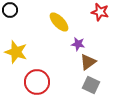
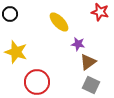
black circle: moved 4 px down
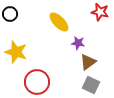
purple star: moved 1 px up
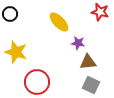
brown triangle: rotated 30 degrees clockwise
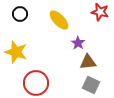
black circle: moved 10 px right
yellow ellipse: moved 2 px up
purple star: rotated 24 degrees clockwise
red circle: moved 1 px left, 1 px down
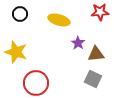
red star: rotated 18 degrees counterclockwise
yellow ellipse: rotated 30 degrees counterclockwise
brown triangle: moved 8 px right, 8 px up
gray square: moved 2 px right, 6 px up
